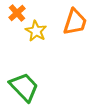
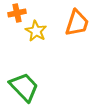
orange cross: rotated 30 degrees clockwise
orange trapezoid: moved 2 px right, 1 px down
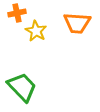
orange trapezoid: rotated 76 degrees clockwise
green trapezoid: moved 2 px left
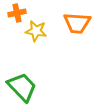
yellow star: rotated 20 degrees counterclockwise
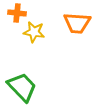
orange cross: rotated 18 degrees clockwise
yellow star: moved 2 px left, 1 px down
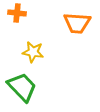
yellow star: moved 1 px left, 20 px down
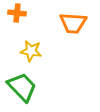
orange trapezoid: moved 4 px left
yellow star: moved 2 px left, 1 px up
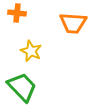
yellow star: rotated 15 degrees clockwise
